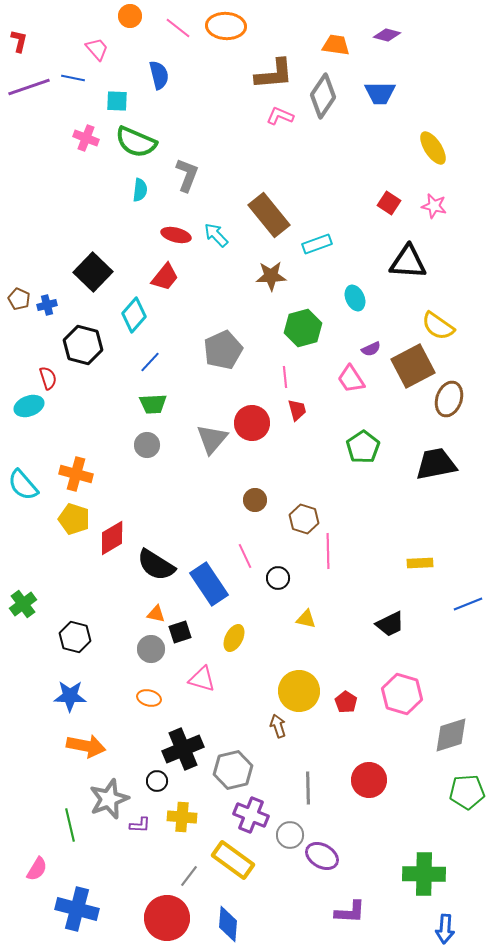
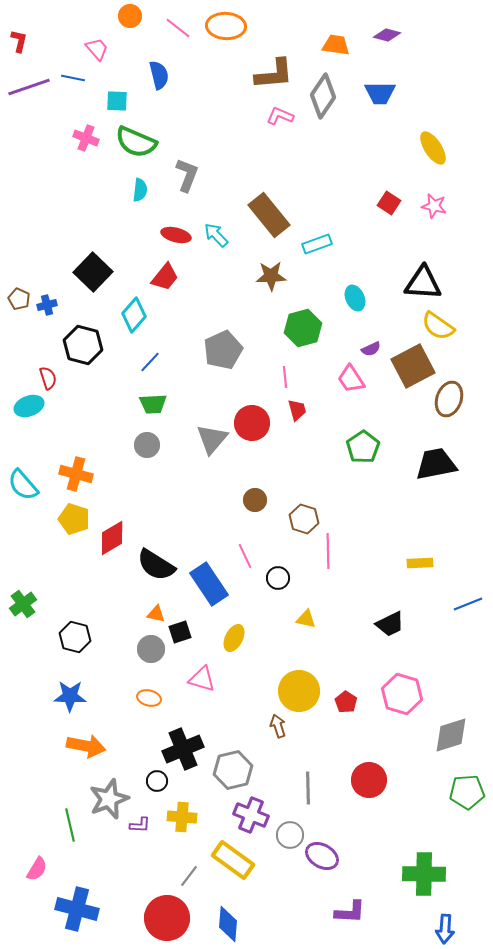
black triangle at (408, 262): moved 15 px right, 21 px down
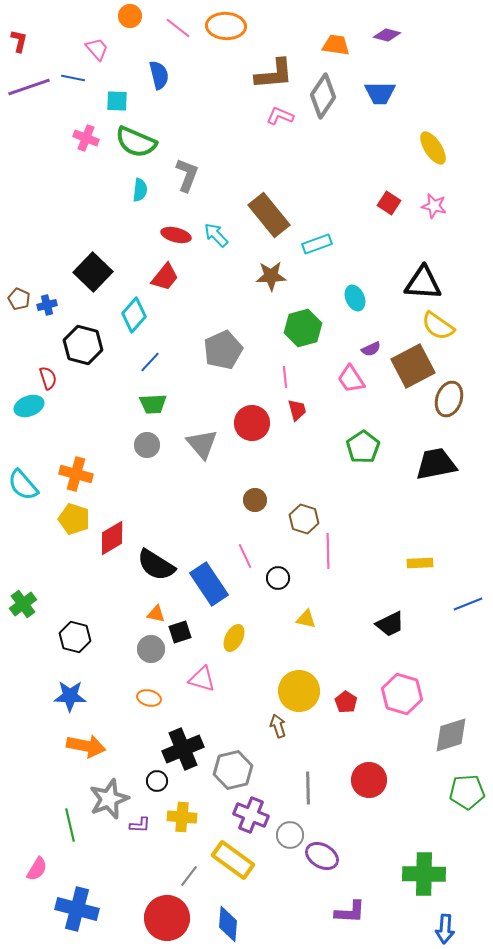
gray triangle at (212, 439): moved 10 px left, 5 px down; rotated 20 degrees counterclockwise
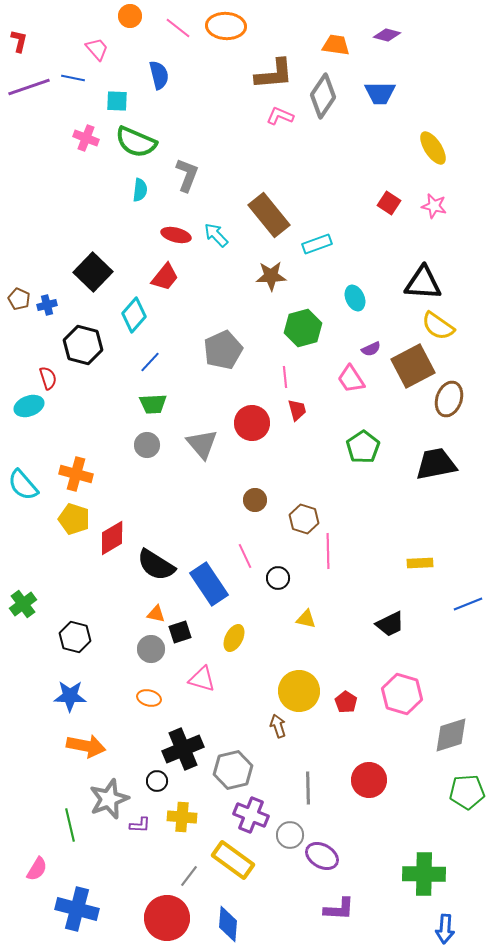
purple L-shape at (350, 912): moved 11 px left, 3 px up
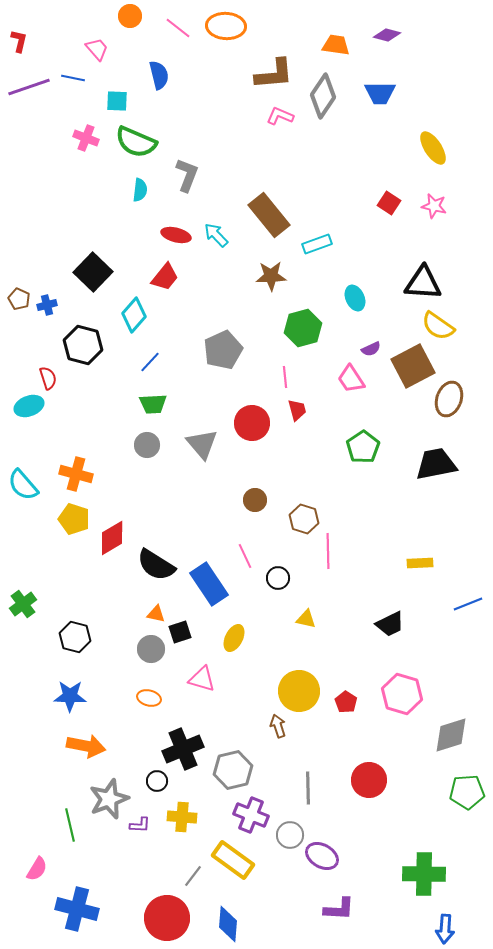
gray line at (189, 876): moved 4 px right
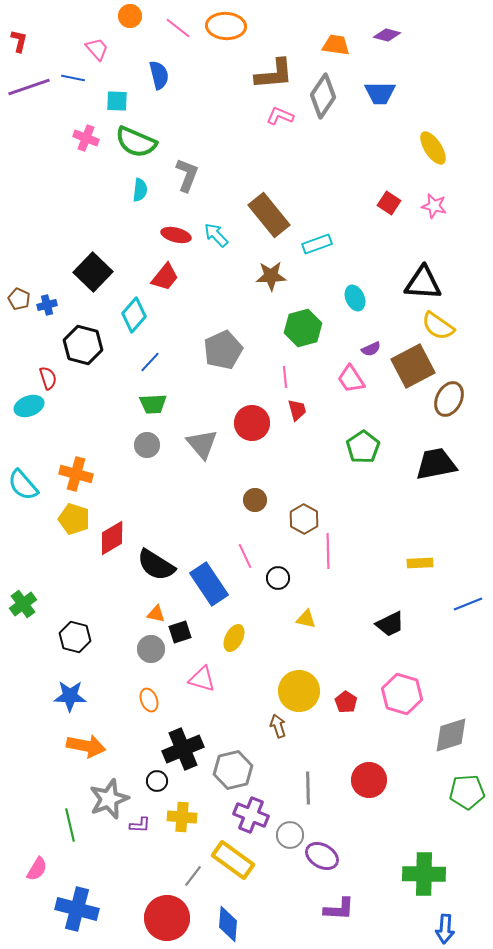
brown ellipse at (449, 399): rotated 8 degrees clockwise
brown hexagon at (304, 519): rotated 12 degrees clockwise
orange ellipse at (149, 698): moved 2 px down; rotated 55 degrees clockwise
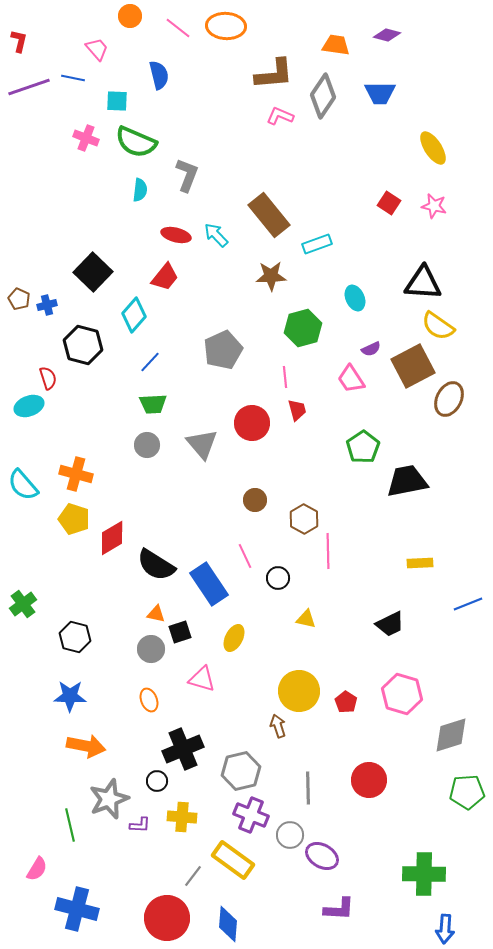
black trapezoid at (436, 464): moved 29 px left, 17 px down
gray hexagon at (233, 770): moved 8 px right, 1 px down
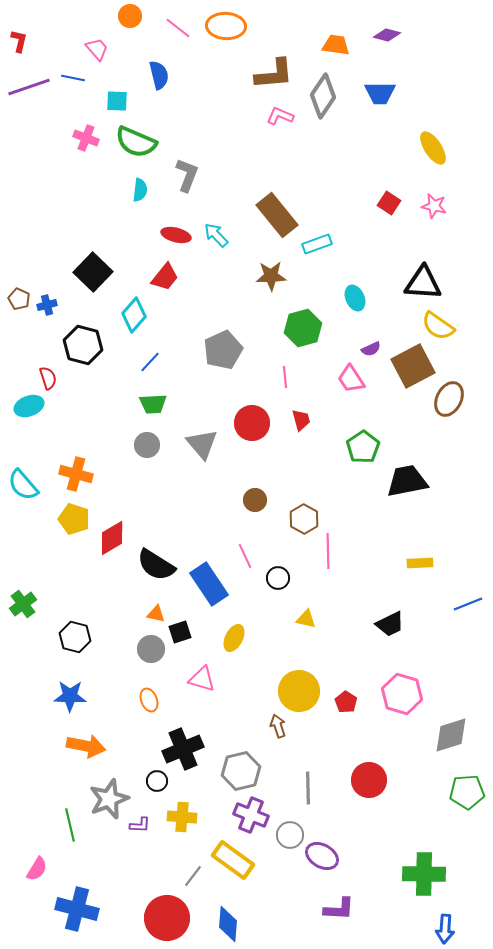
brown rectangle at (269, 215): moved 8 px right
red trapezoid at (297, 410): moved 4 px right, 10 px down
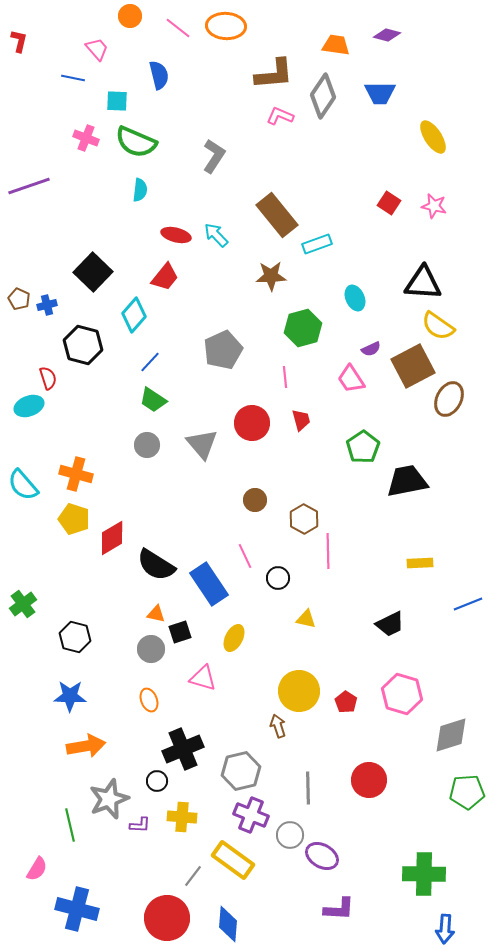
purple line at (29, 87): moved 99 px down
yellow ellipse at (433, 148): moved 11 px up
gray L-shape at (187, 175): moved 27 px right, 19 px up; rotated 12 degrees clockwise
green trapezoid at (153, 404): moved 4 px up; rotated 36 degrees clockwise
pink triangle at (202, 679): moved 1 px right, 1 px up
orange arrow at (86, 746): rotated 21 degrees counterclockwise
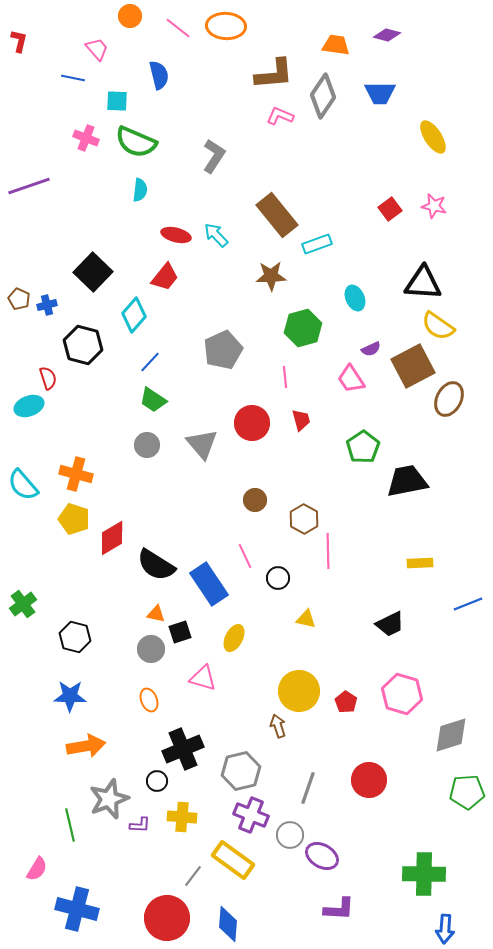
red square at (389, 203): moved 1 px right, 6 px down; rotated 20 degrees clockwise
gray line at (308, 788): rotated 20 degrees clockwise
